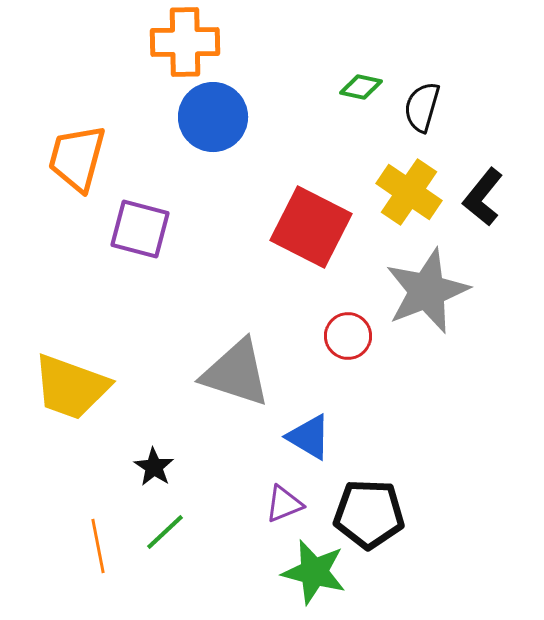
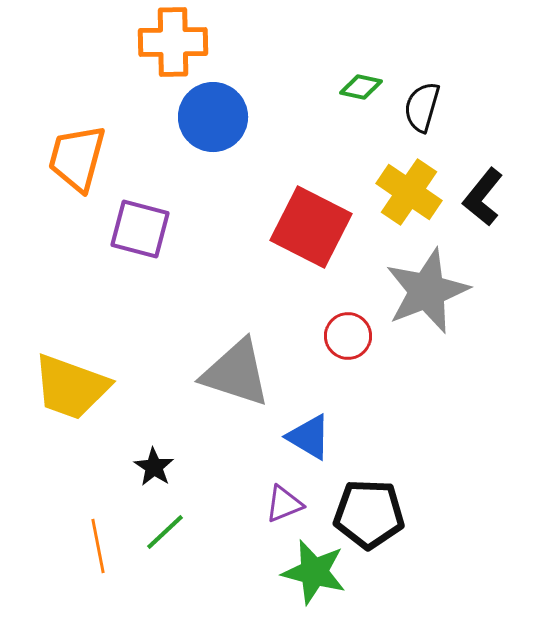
orange cross: moved 12 px left
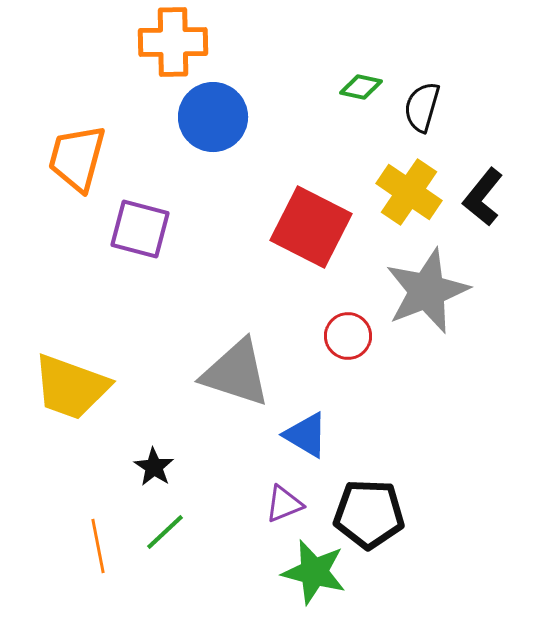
blue triangle: moved 3 px left, 2 px up
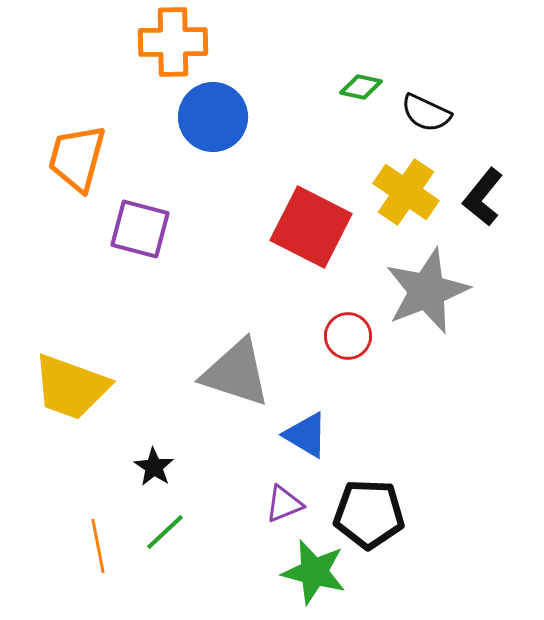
black semicircle: moved 4 px right, 6 px down; rotated 81 degrees counterclockwise
yellow cross: moved 3 px left
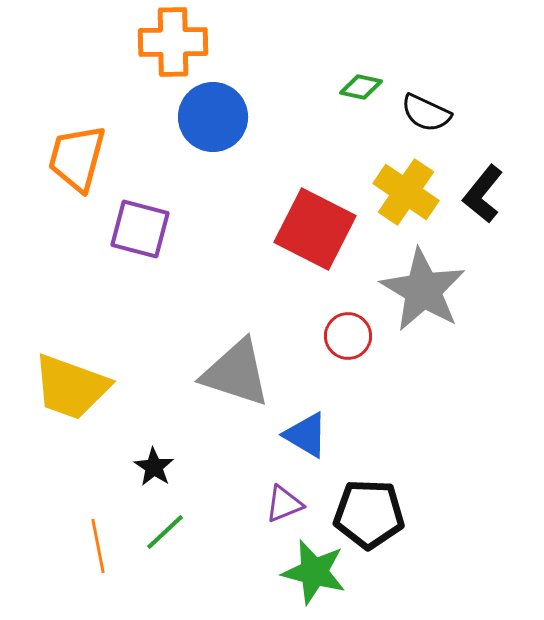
black L-shape: moved 3 px up
red square: moved 4 px right, 2 px down
gray star: moved 4 px left, 1 px up; rotated 20 degrees counterclockwise
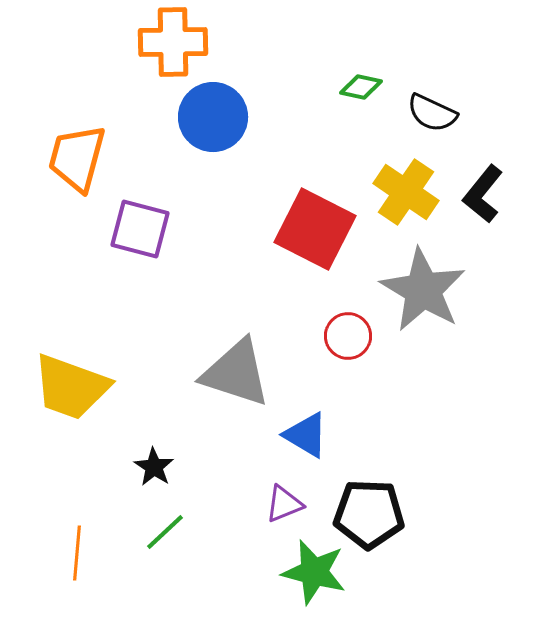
black semicircle: moved 6 px right
orange line: moved 21 px left, 7 px down; rotated 16 degrees clockwise
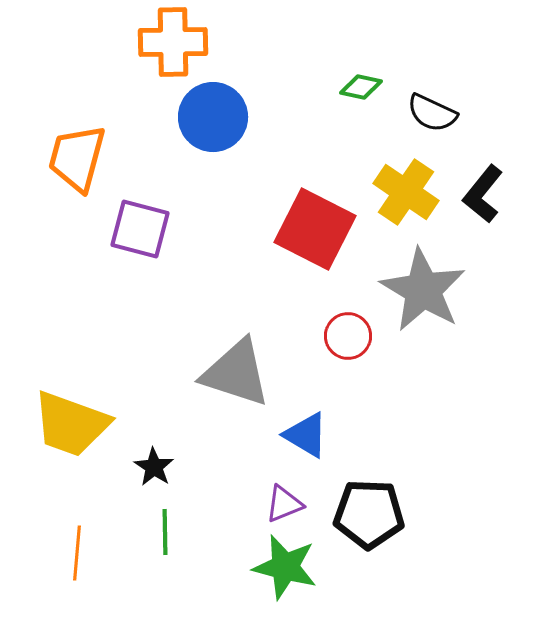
yellow trapezoid: moved 37 px down
green line: rotated 48 degrees counterclockwise
green star: moved 29 px left, 5 px up
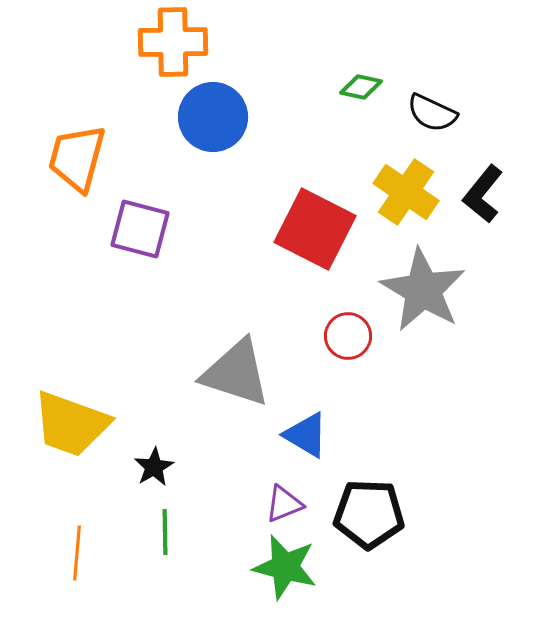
black star: rotated 9 degrees clockwise
